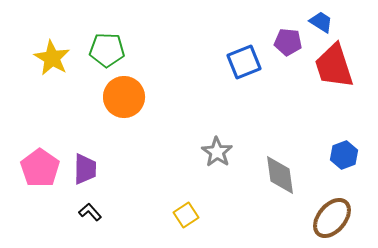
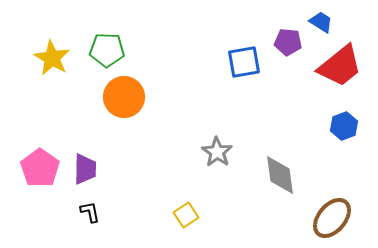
blue square: rotated 12 degrees clockwise
red trapezoid: moved 6 px right; rotated 111 degrees counterclockwise
blue hexagon: moved 29 px up
black L-shape: rotated 30 degrees clockwise
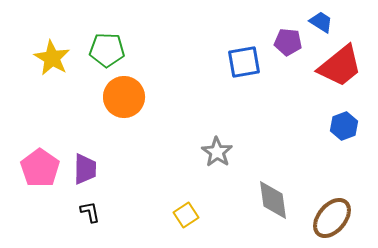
gray diamond: moved 7 px left, 25 px down
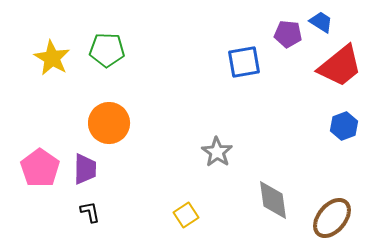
purple pentagon: moved 8 px up
orange circle: moved 15 px left, 26 px down
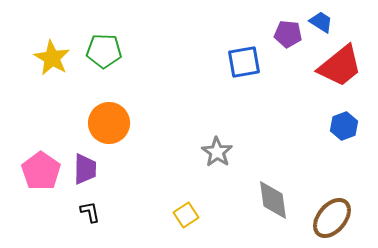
green pentagon: moved 3 px left, 1 px down
pink pentagon: moved 1 px right, 3 px down
